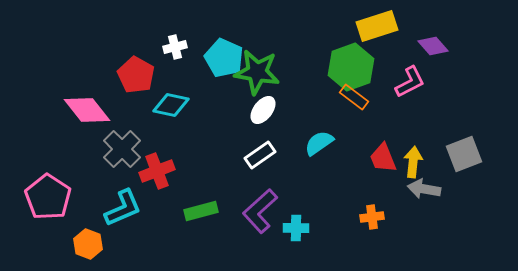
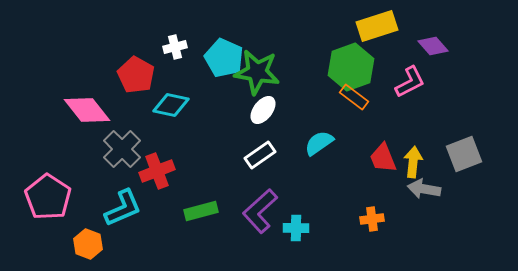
orange cross: moved 2 px down
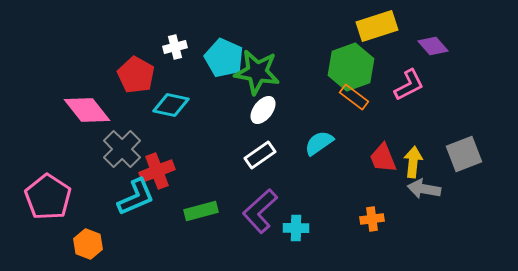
pink L-shape: moved 1 px left, 3 px down
cyan L-shape: moved 13 px right, 11 px up
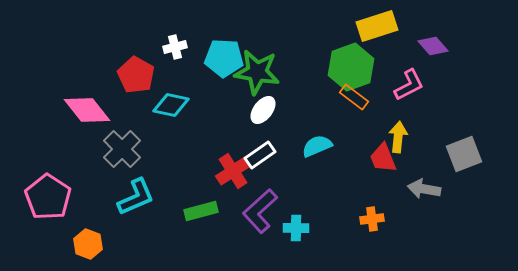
cyan pentagon: rotated 21 degrees counterclockwise
cyan semicircle: moved 2 px left, 3 px down; rotated 12 degrees clockwise
yellow arrow: moved 15 px left, 25 px up
red cross: moved 76 px right; rotated 12 degrees counterclockwise
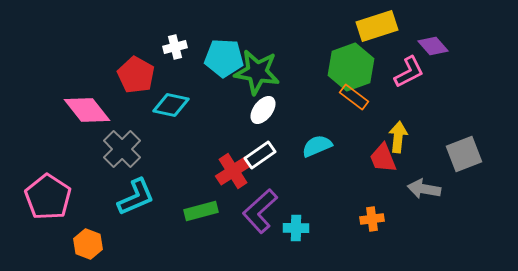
pink L-shape: moved 13 px up
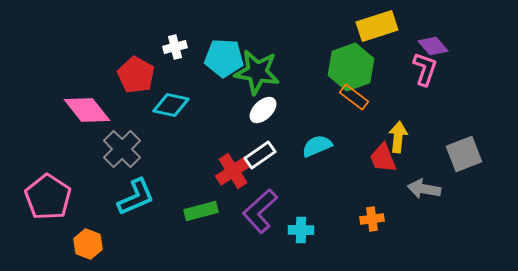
pink L-shape: moved 16 px right, 3 px up; rotated 44 degrees counterclockwise
white ellipse: rotated 8 degrees clockwise
cyan cross: moved 5 px right, 2 px down
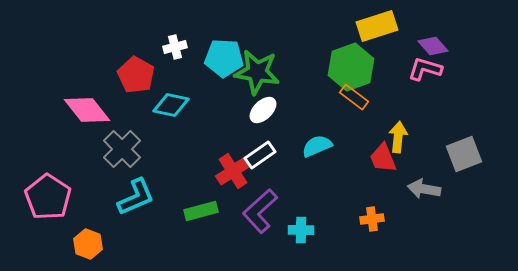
pink L-shape: rotated 92 degrees counterclockwise
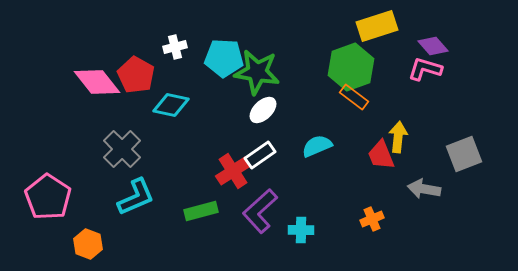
pink diamond: moved 10 px right, 28 px up
red trapezoid: moved 2 px left, 3 px up
orange cross: rotated 15 degrees counterclockwise
